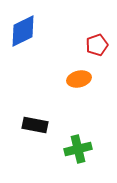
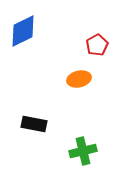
red pentagon: rotated 10 degrees counterclockwise
black rectangle: moved 1 px left, 1 px up
green cross: moved 5 px right, 2 px down
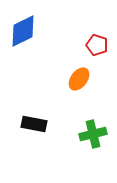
red pentagon: rotated 25 degrees counterclockwise
orange ellipse: rotated 40 degrees counterclockwise
green cross: moved 10 px right, 17 px up
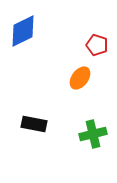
orange ellipse: moved 1 px right, 1 px up
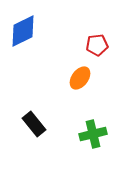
red pentagon: rotated 25 degrees counterclockwise
black rectangle: rotated 40 degrees clockwise
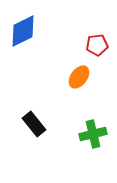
orange ellipse: moved 1 px left, 1 px up
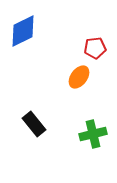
red pentagon: moved 2 px left, 3 px down
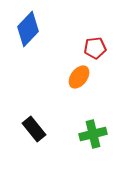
blue diamond: moved 5 px right, 2 px up; rotated 20 degrees counterclockwise
black rectangle: moved 5 px down
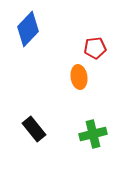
orange ellipse: rotated 45 degrees counterclockwise
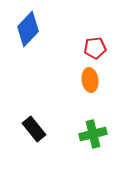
orange ellipse: moved 11 px right, 3 px down
